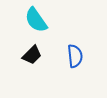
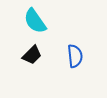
cyan semicircle: moved 1 px left, 1 px down
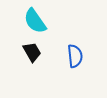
black trapezoid: moved 3 px up; rotated 75 degrees counterclockwise
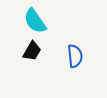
black trapezoid: moved 1 px up; rotated 60 degrees clockwise
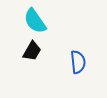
blue semicircle: moved 3 px right, 6 px down
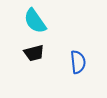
black trapezoid: moved 2 px right, 2 px down; rotated 45 degrees clockwise
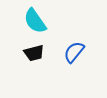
blue semicircle: moved 4 px left, 10 px up; rotated 135 degrees counterclockwise
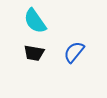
black trapezoid: rotated 25 degrees clockwise
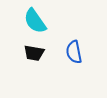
blue semicircle: rotated 50 degrees counterclockwise
